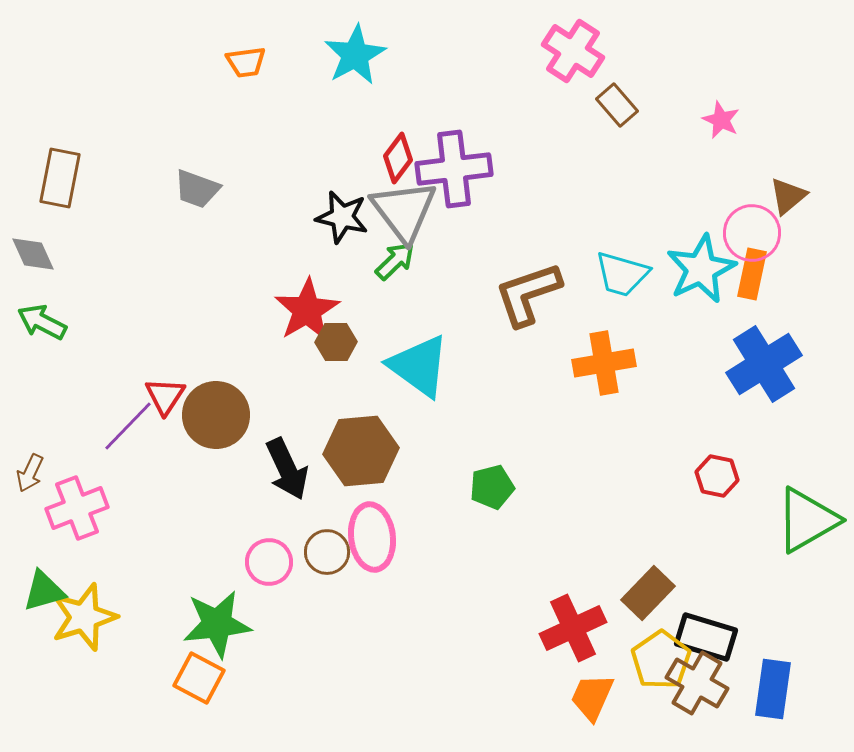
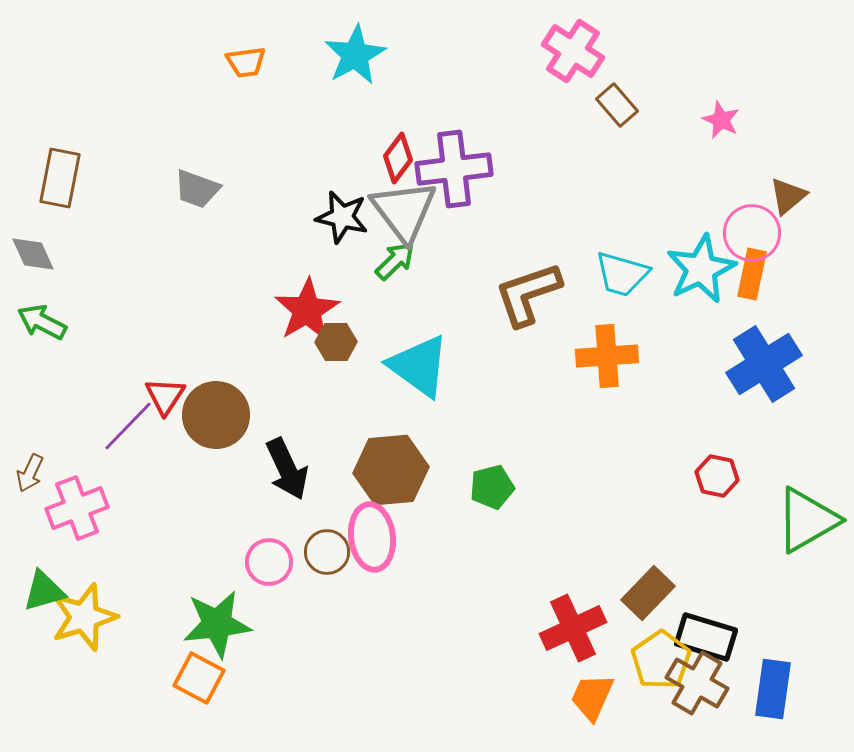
orange cross at (604, 363): moved 3 px right, 7 px up; rotated 6 degrees clockwise
brown hexagon at (361, 451): moved 30 px right, 19 px down
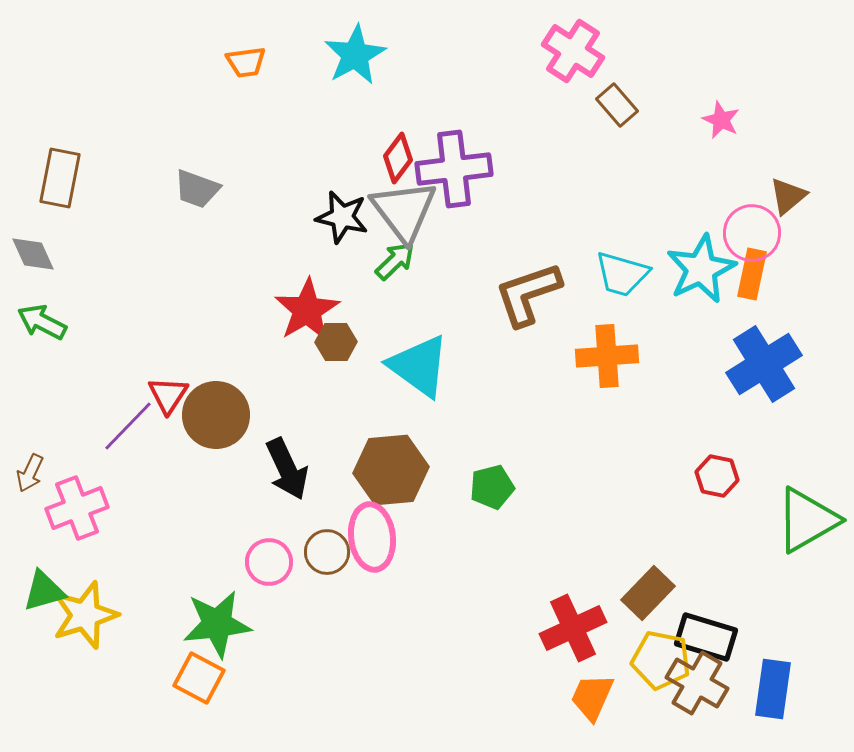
red triangle at (165, 396): moved 3 px right, 1 px up
yellow star at (84, 617): moved 1 px right, 2 px up
yellow pentagon at (661, 660): rotated 26 degrees counterclockwise
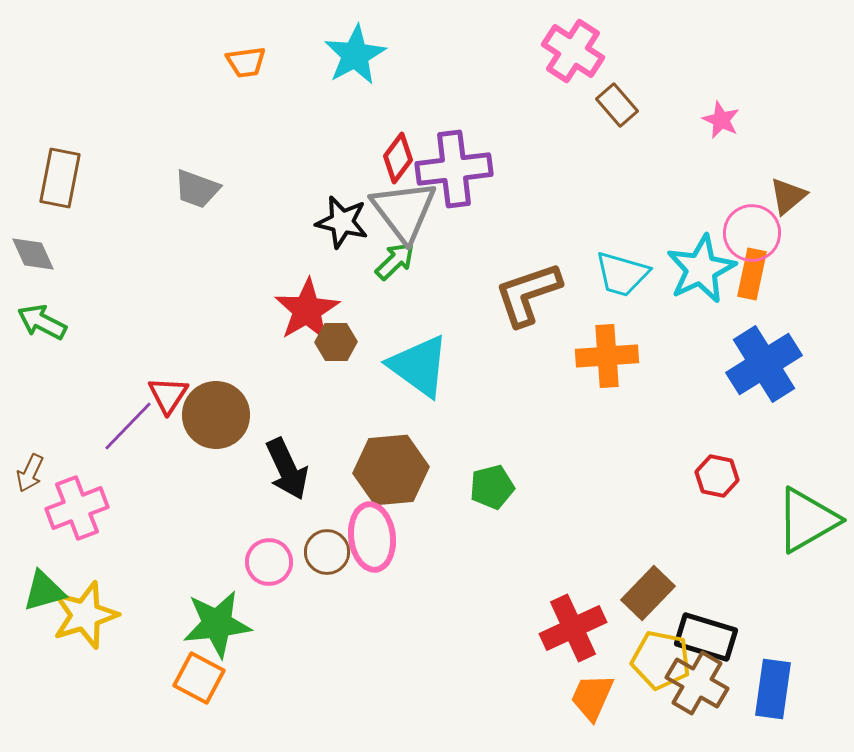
black star at (342, 217): moved 5 px down
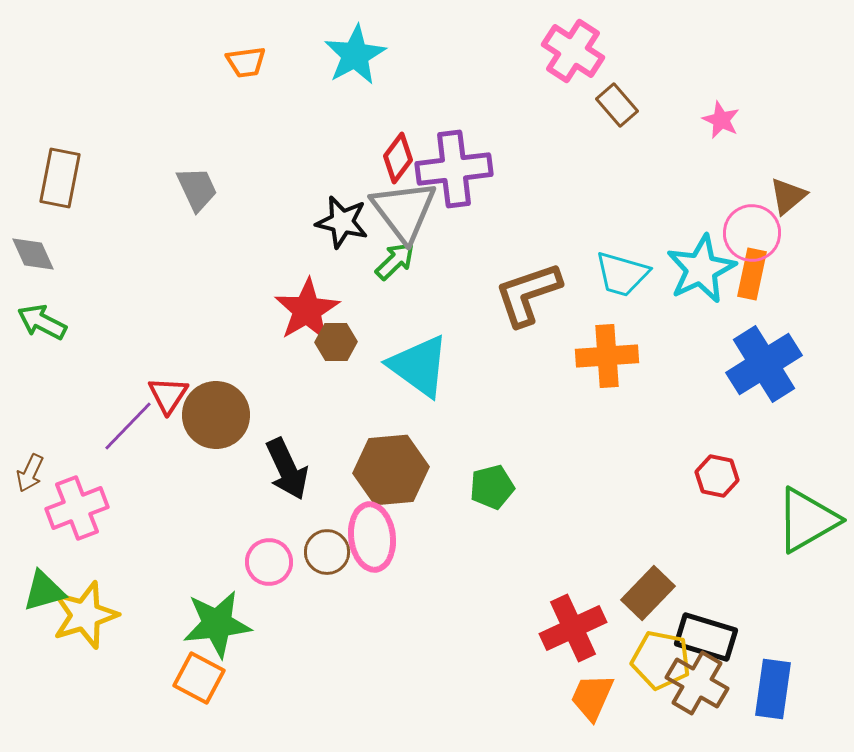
gray trapezoid at (197, 189): rotated 135 degrees counterclockwise
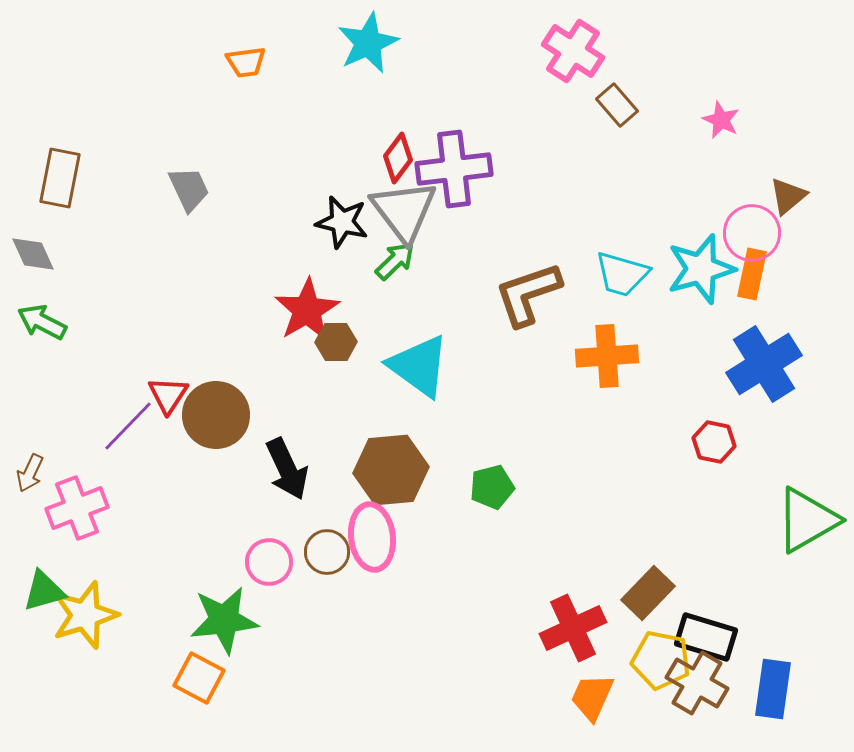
cyan star at (355, 55): moved 13 px right, 12 px up; rotated 4 degrees clockwise
gray trapezoid at (197, 189): moved 8 px left
cyan star at (701, 269): rotated 10 degrees clockwise
red hexagon at (717, 476): moved 3 px left, 34 px up
green star at (217, 624): moved 7 px right, 4 px up
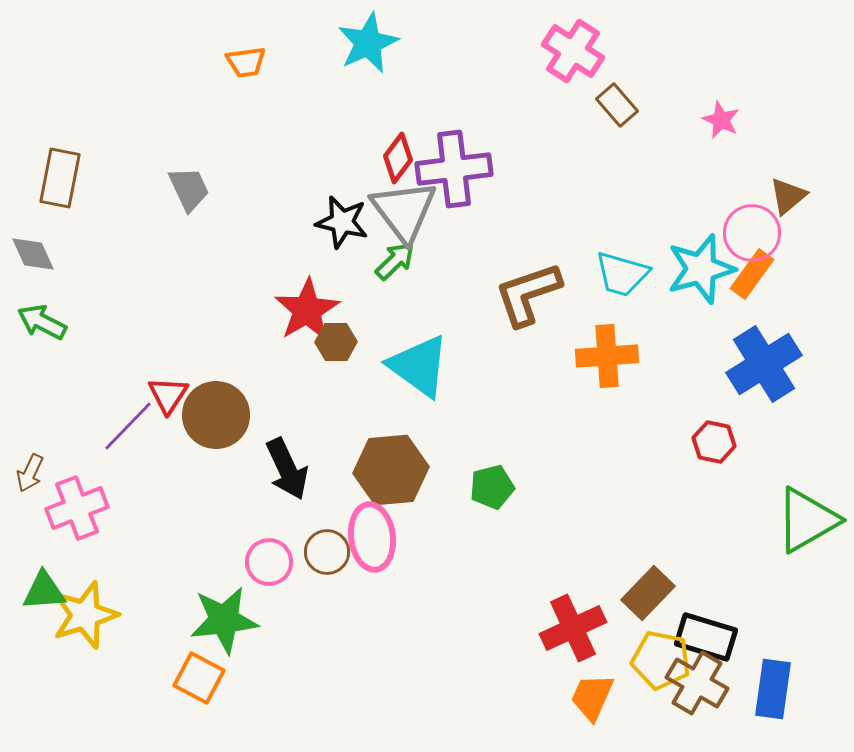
orange rectangle at (752, 274): rotated 24 degrees clockwise
green triangle at (44, 591): rotated 12 degrees clockwise
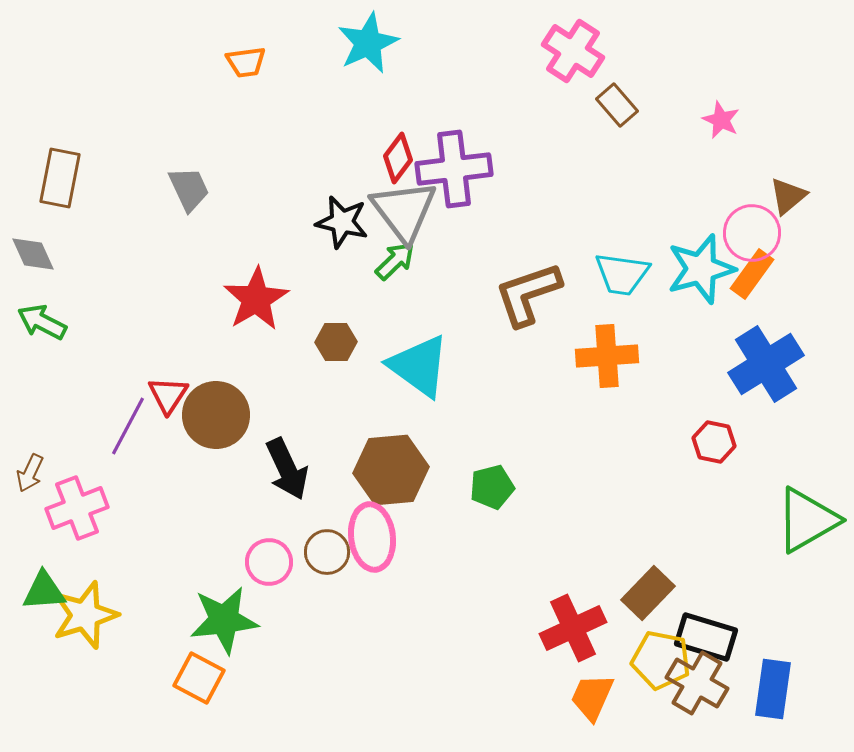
cyan trapezoid at (622, 274): rotated 8 degrees counterclockwise
red star at (307, 310): moved 51 px left, 11 px up
blue cross at (764, 364): moved 2 px right
purple line at (128, 426): rotated 16 degrees counterclockwise
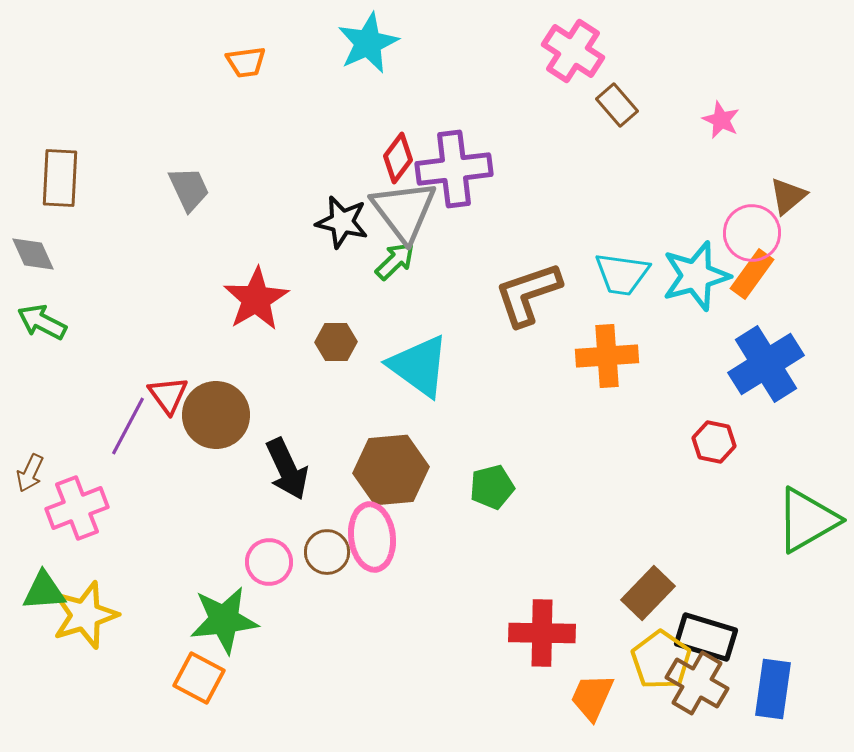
brown rectangle at (60, 178): rotated 8 degrees counterclockwise
cyan star at (701, 269): moved 5 px left, 7 px down
red triangle at (168, 395): rotated 9 degrees counterclockwise
red cross at (573, 628): moved 31 px left, 5 px down; rotated 26 degrees clockwise
yellow pentagon at (661, 660): rotated 24 degrees clockwise
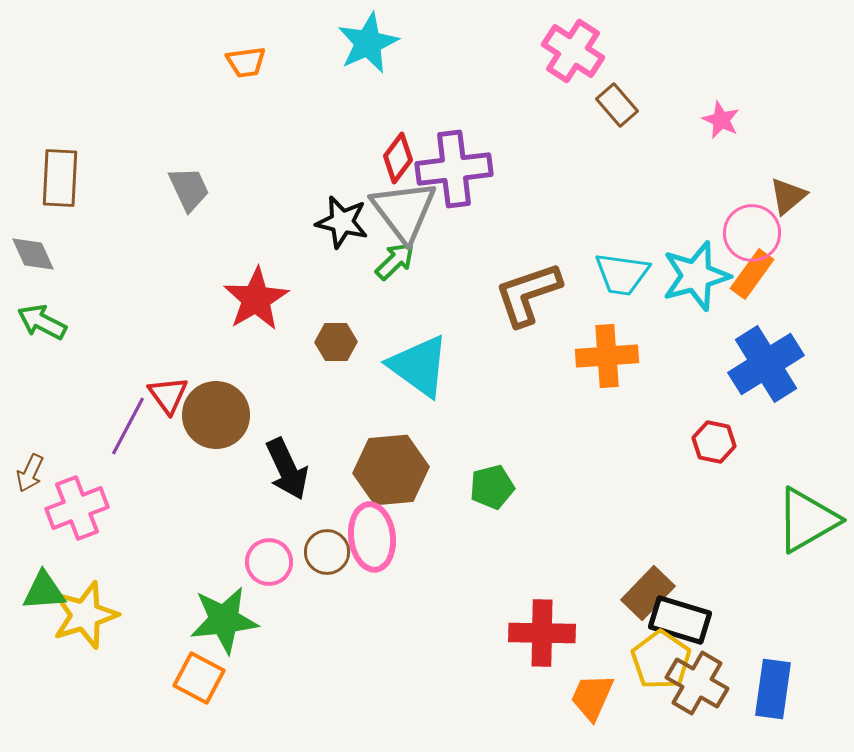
black rectangle at (706, 637): moved 26 px left, 17 px up
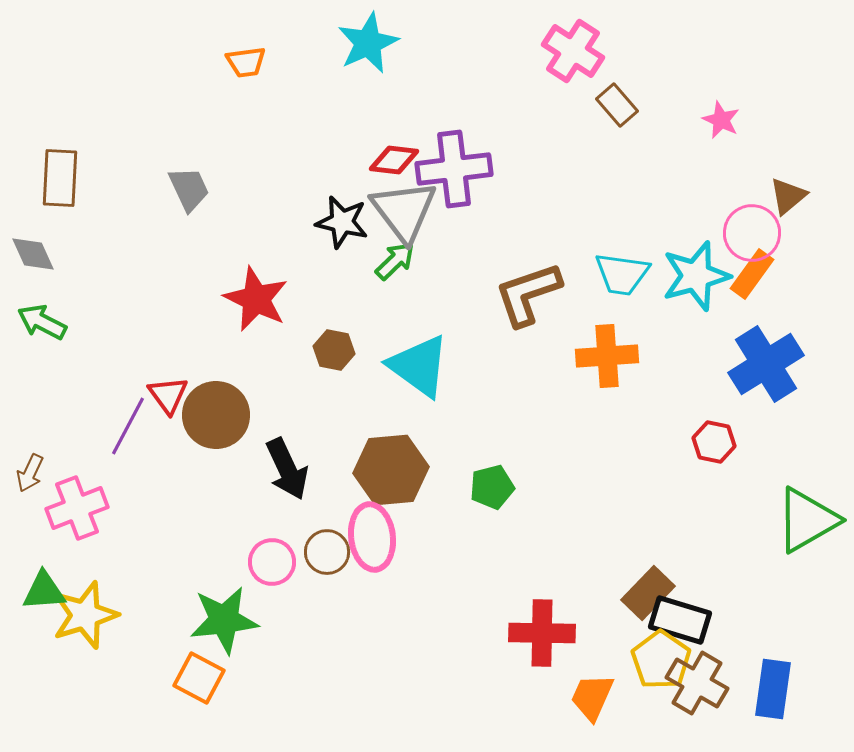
red diamond at (398, 158): moved 4 px left, 2 px down; rotated 60 degrees clockwise
red star at (256, 299): rotated 16 degrees counterclockwise
brown hexagon at (336, 342): moved 2 px left, 8 px down; rotated 12 degrees clockwise
pink circle at (269, 562): moved 3 px right
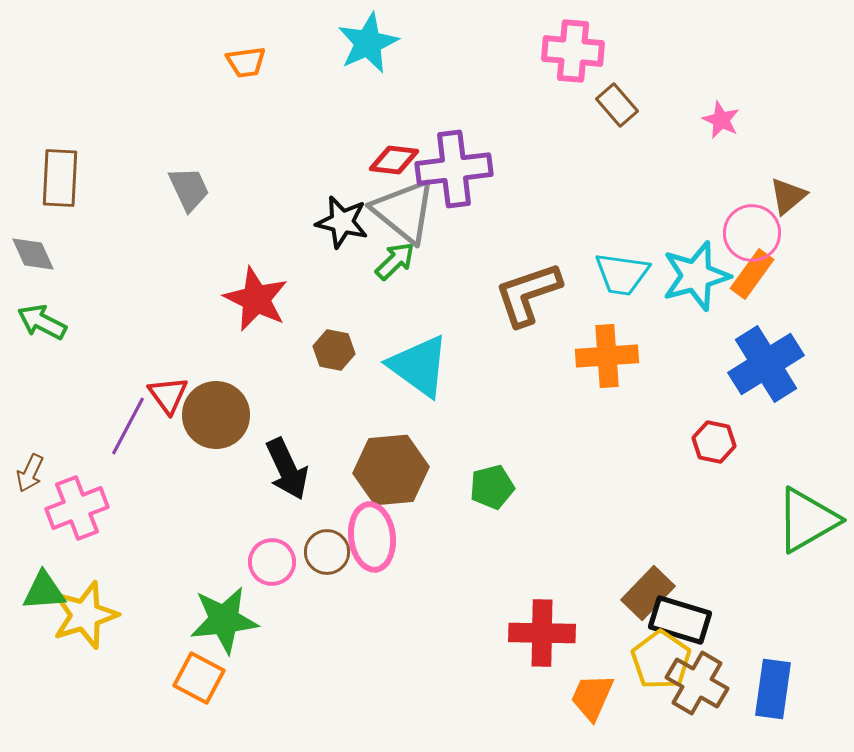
pink cross at (573, 51): rotated 28 degrees counterclockwise
gray triangle at (404, 211): rotated 14 degrees counterclockwise
